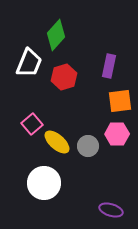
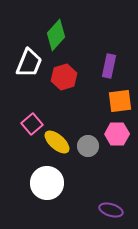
white circle: moved 3 px right
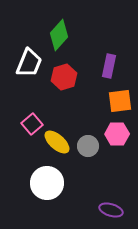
green diamond: moved 3 px right
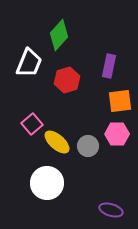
red hexagon: moved 3 px right, 3 px down
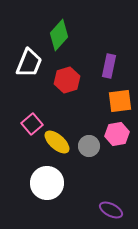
pink hexagon: rotated 10 degrees counterclockwise
gray circle: moved 1 px right
purple ellipse: rotated 10 degrees clockwise
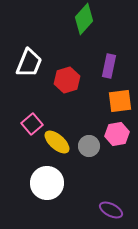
green diamond: moved 25 px right, 16 px up
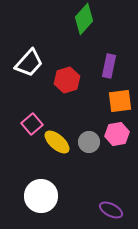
white trapezoid: rotated 20 degrees clockwise
gray circle: moved 4 px up
white circle: moved 6 px left, 13 px down
